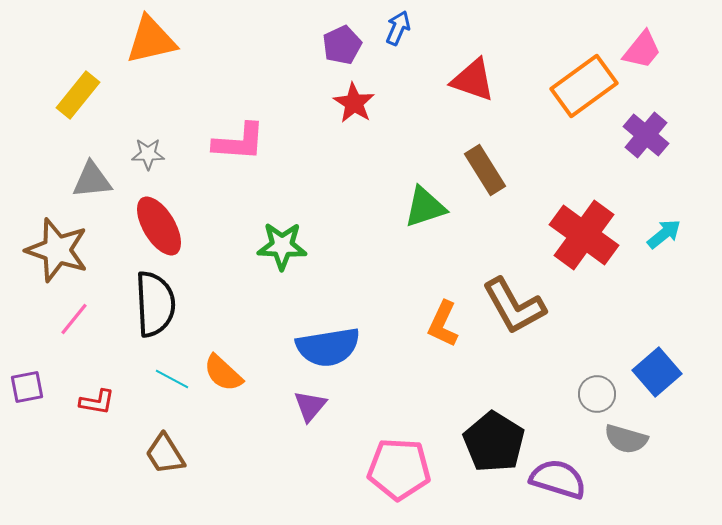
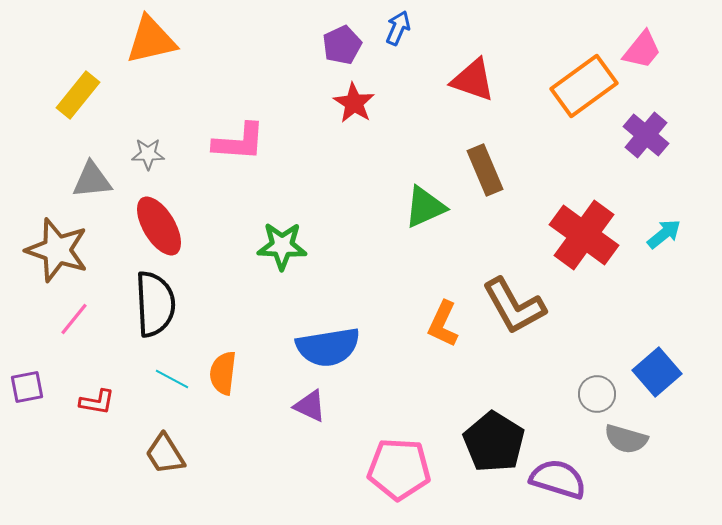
brown rectangle: rotated 9 degrees clockwise
green triangle: rotated 6 degrees counterclockwise
orange semicircle: rotated 54 degrees clockwise
purple triangle: rotated 45 degrees counterclockwise
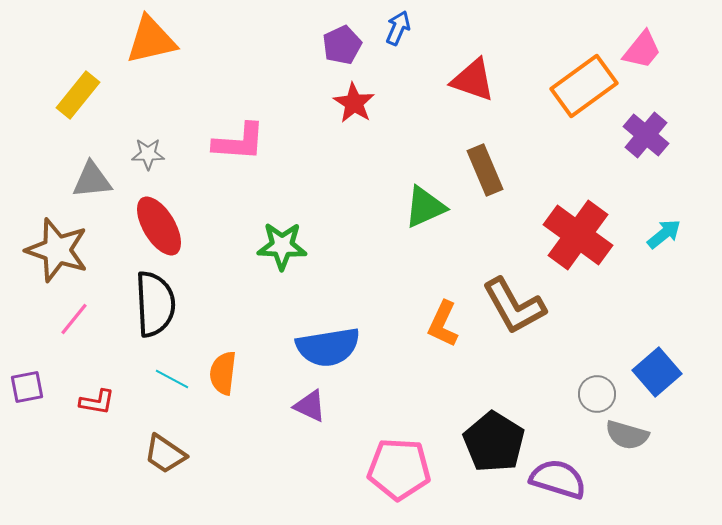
red cross: moved 6 px left
gray semicircle: moved 1 px right, 4 px up
brown trapezoid: rotated 24 degrees counterclockwise
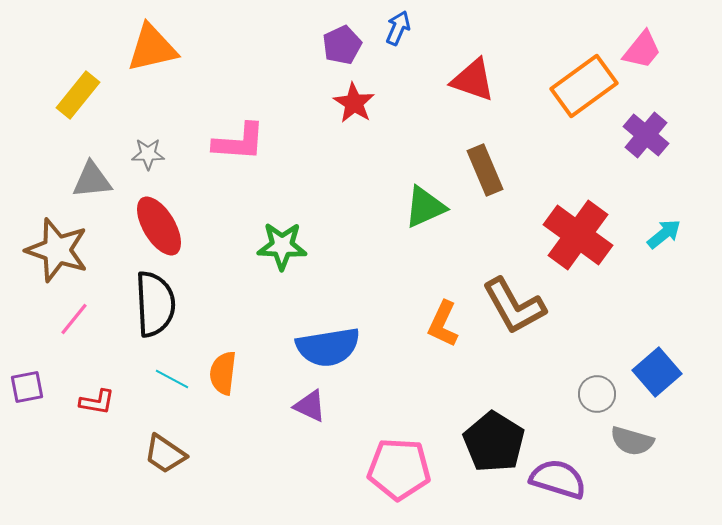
orange triangle: moved 1 px right, 8 px down
gray semicircle: moved 5 px right, 6 px down
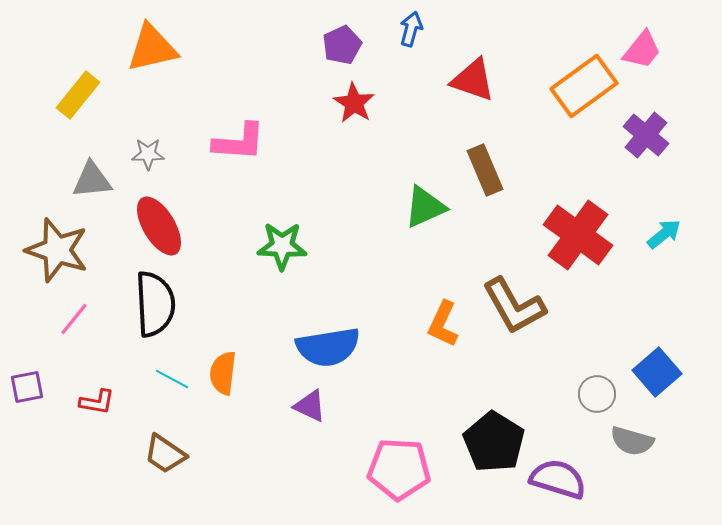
blue arrow: moved 13 px right, 1 px down; rotated 8 degrees counterclockwise
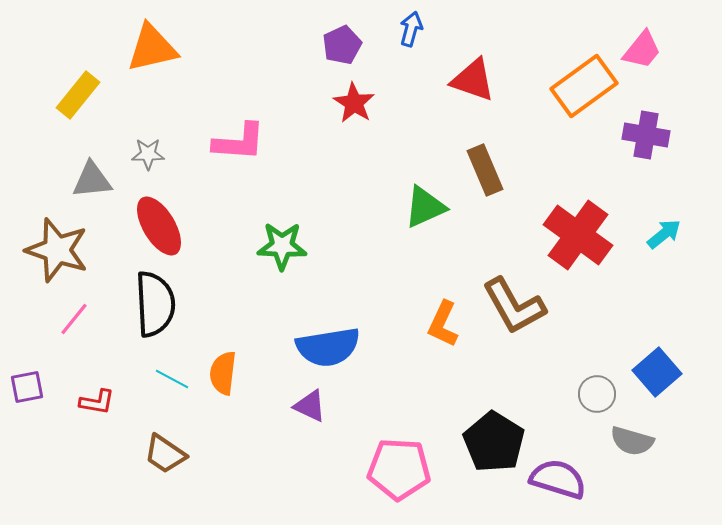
purple cross: rotated 30 degrees counterclockwise
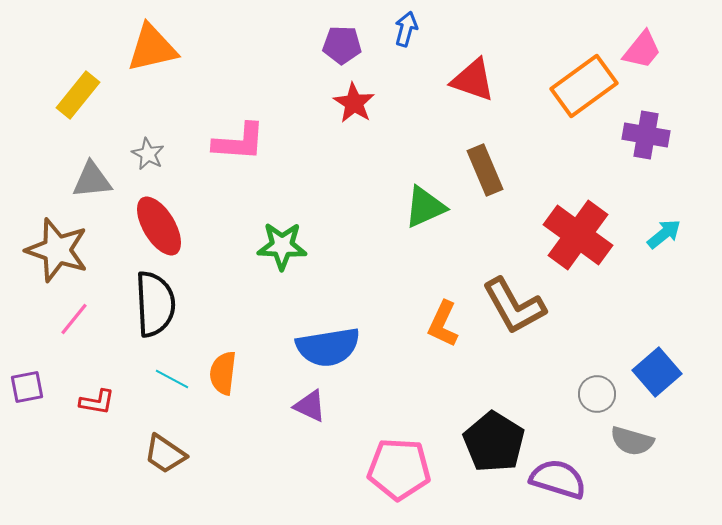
blue arrow: moved 5 px left
purple pentagon: rotated 27 degrees clockwise
gray star: rotated 28 degrees clockwise
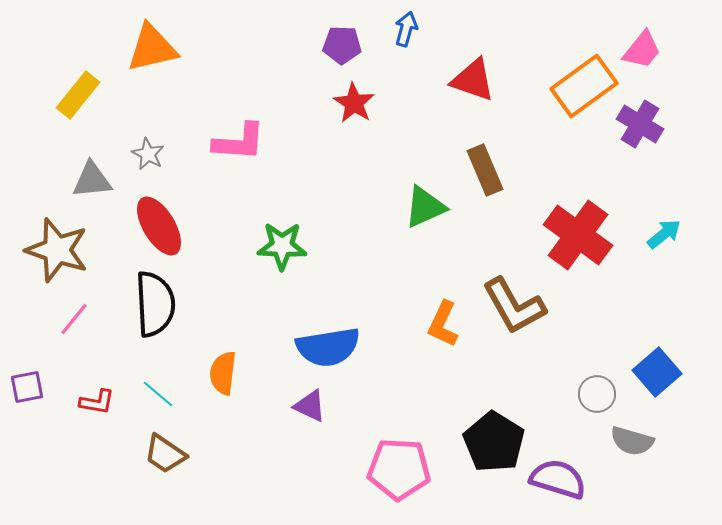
purple cross: moved 6 px left, 11 px up; rotated 21 degrees clockwise
cyan line: moved 14 px left, 15 px down; rotated 12 degrees clockwise
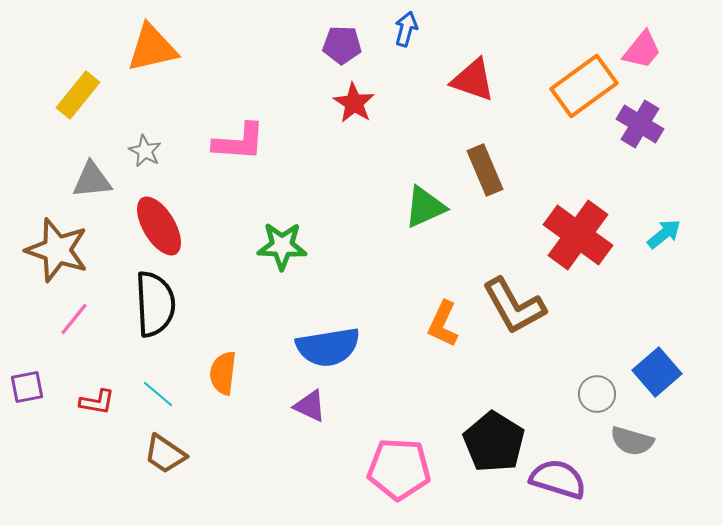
gray star: moved 3 px left, 3 px up
